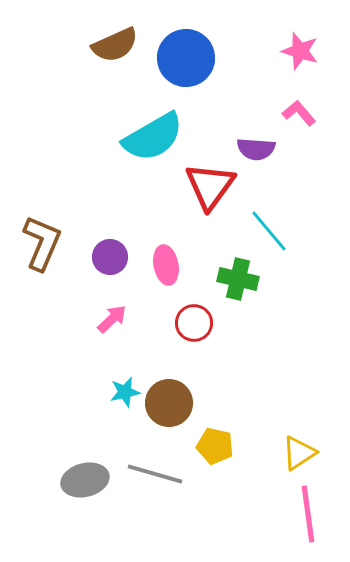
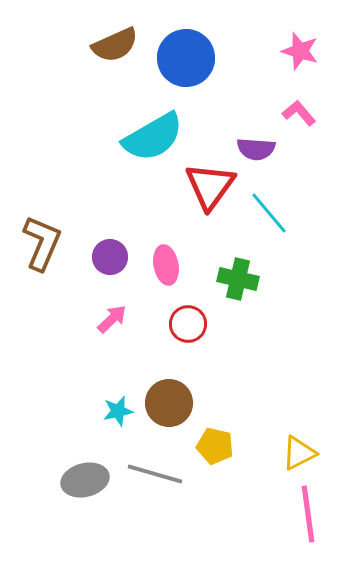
cyan line: moved 18 px up
red circle: moved 6 px left, 1 px down
cyan star: moved 7 px left, 19 px down
yellow triangle: rotated 6 degrees clockwise
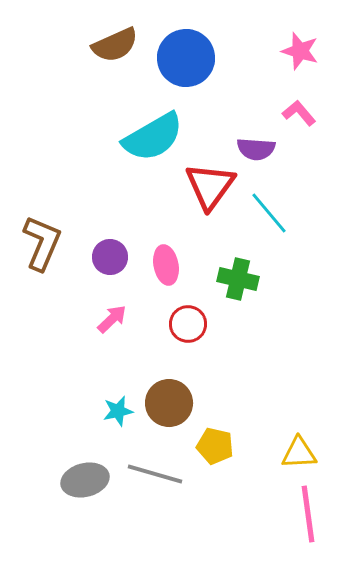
yellow triangle: rotated 24 degrees clockwise
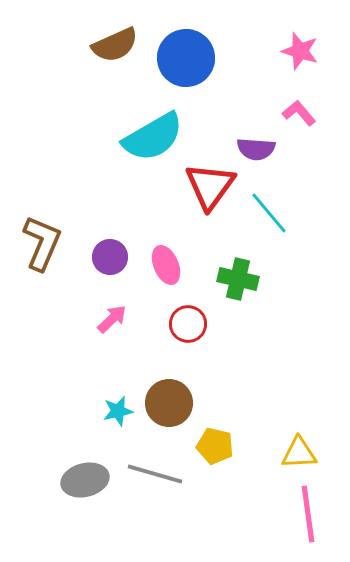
pink ellipse: rotated 12 degrees counterclockwise
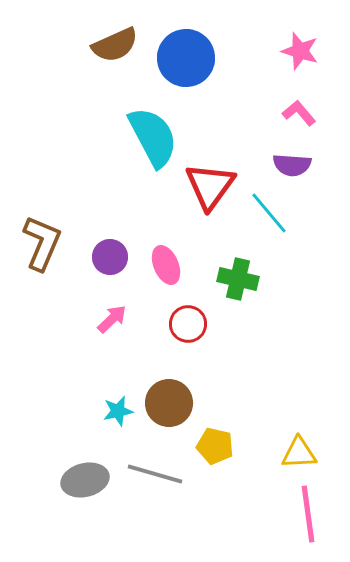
cyan semicircle: rotated 88 degrees counterclockwise
purple semicircle: moved 36 px right, 16 px down
